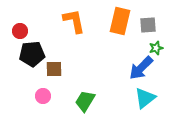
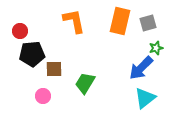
gray square: moved 2 px up; rotated 12 degrees counterclockwise
green trapezoid: moved 18 px up
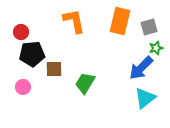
gray square: moved 1 px right, 4 px down
red circle: moved 1 px right, 1 px down
pink circle: moved 20 px left, 9 px up
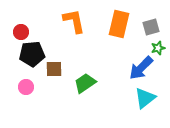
orange rectangle: moved 1 px left, 3 px down
gray square: moved 2 px right
green star: moved 2 px right
green trapezoid: rotated 25 degrees clockwise
pink circle: moved 3 px right
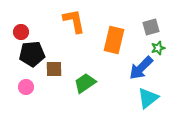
orange rectangle: moved 5 px left, 16 px down
cyan triangle: moved 3 px right
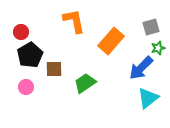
orange rectangle: moved 3 px left, 1 px down; rotated 28 degrees clockwise
black pentagon: moved 2 px left, 1 px down; rotated 25 degrees counterclockwise
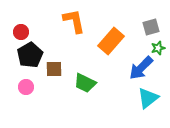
green trapezoid: rotated 120 degrees counterclockwise
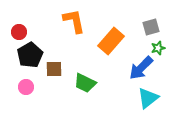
red circle: moved 2 px left
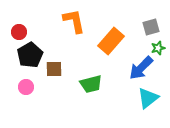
green trapezoid: moved 6 px right, 1 px down; rotated 40 degrees counterclockwise
